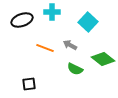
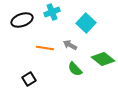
cyan cross: rotated 21 degrees counterclockwise
cyan square: moved 2 px left, 1 px down
orange line: rotated 12 degrees counterclockwise
green semicircle: rotated 21 degrees clockwise
black square: moved 5 px up; rotated 24 degrees counterclockwise
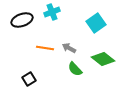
cyan square: moved 10 px right; rotated 12 degrees clockwise
gray arrow: moved 1 px left, 3 px down
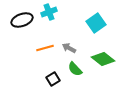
cyan cross: moved 3 px left
orange line: rotated 24 degrees counterclockwise
black square: moved 24 px right
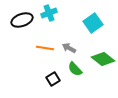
cyan cross: moved 1 px down
cyan square: moved 3 px left
orange line: rotated 24 degrees clockwise
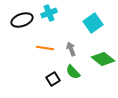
gray arrow: moved 2 px right, 1 px down; rotated 40 degrees clockwise
green semicircle: moved 2 px left, 3 px down
